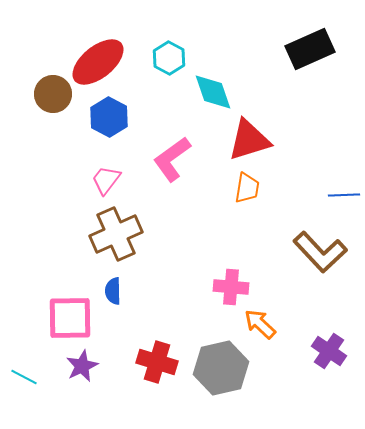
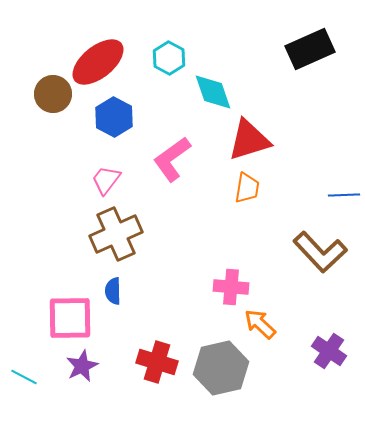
blue hexagon: moved 5 px right
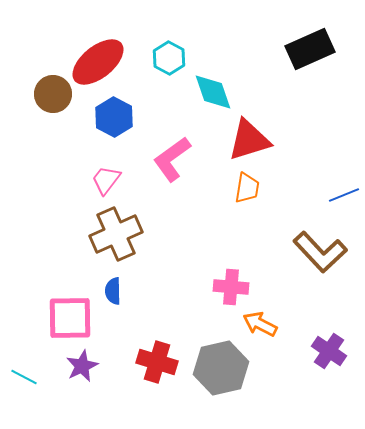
blue line: rotated 20 degrees counterclockwise
orange arrow: rotated 16 degrees counterclockwise
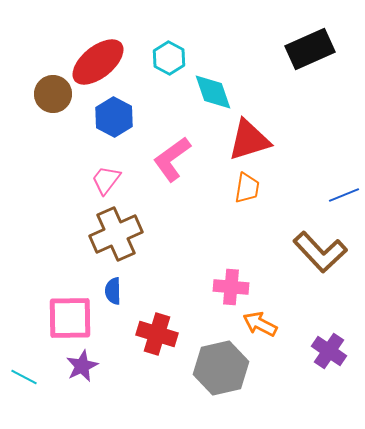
red cross: moved 28 px up
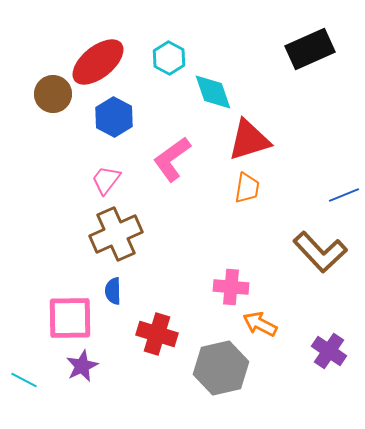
cyan line: moved 3 px down
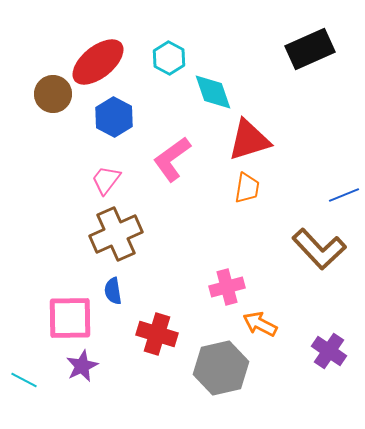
brown L-shape: moved 1 px left, 3 px up
pink cross: moved 4 px left; rotated 20 degrees counterclockwise
blue semicircle: rotated 8 degrees counterclockwise
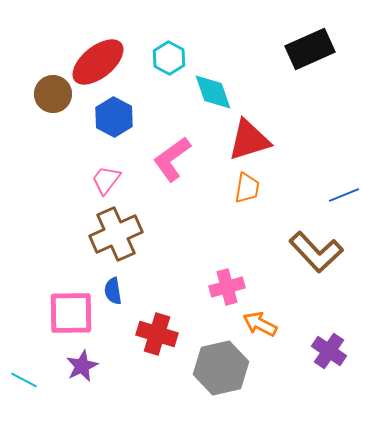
brown L-shape: moved 3 px left, 3 px down
pink square: moved 1 px right, 5 px up
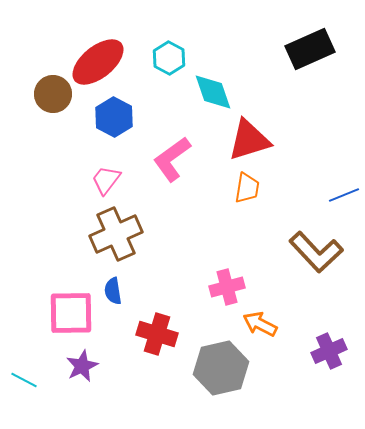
purple cross: rotated 32 degrees clockwise
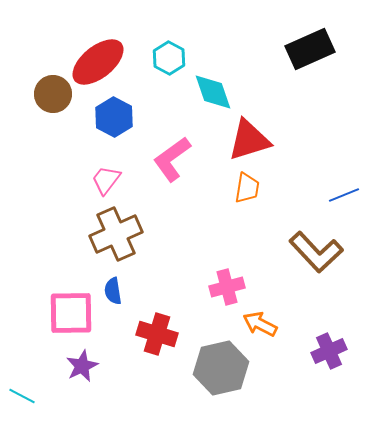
cyan line: moved 2 px left, 16 px down
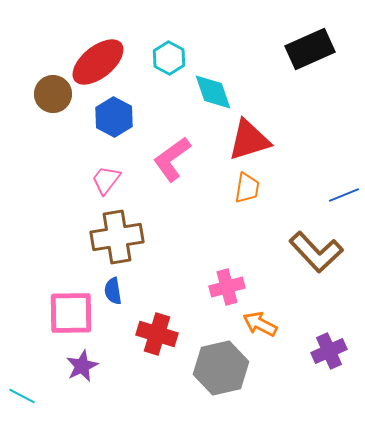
brown cross: moved 1 px right, 3 px down; rotated 15 degrees clockwise
